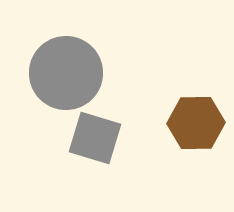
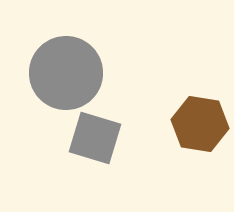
brown hexagon: moved 4 px right, 1 px down; rotated 10 degrees clockwise
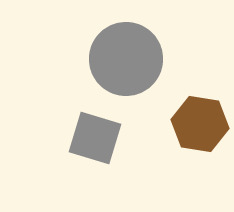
gray circle: moved 60 px right, 14 px up
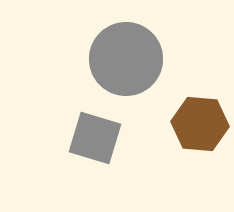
brown hexagon: rotated 4 degrees counterclockwise
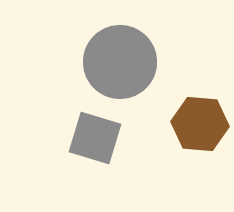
gray circle: moved 6 px left, 3 px down
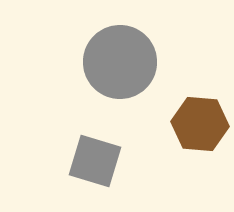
gray square: moved 23 px down
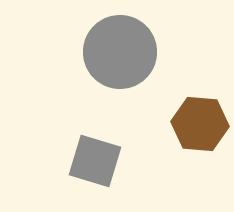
gray circle: moved 10 px up
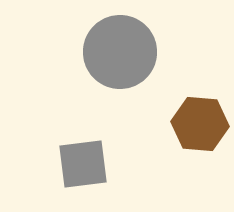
gray square: moved 12 px left, 3 px down; rotated 24 degrees counterclockwise
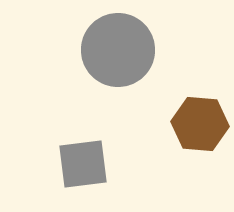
gray circle: moved 2 px left, 2 px up
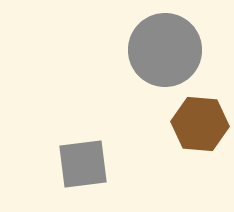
gray circle: moved 47 px right
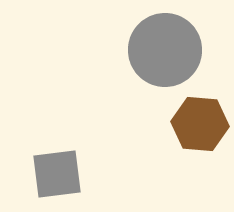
gray square: moved 26 px left, 10 px down
